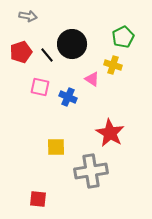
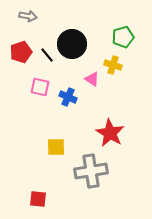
green pentagon: rotated 10 degrees clockwise
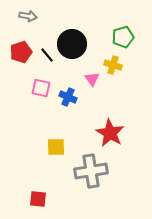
pink triangle: rotated 21 degrees clockwise
pink square: moved 1 px right, 1 px down
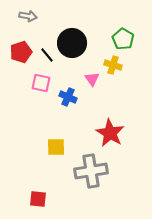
green pentagon: moved 2 px down; rotated 25 degrees counterclockwise
black circle: moved 1 px up
pink square: moved 5 px up
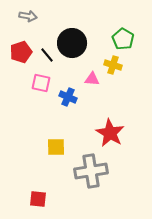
pink triangle: rotated 49 degrees counterclockwise
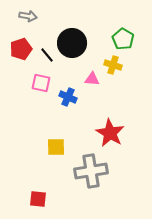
red pentagon: moved 3 px up
